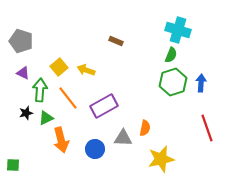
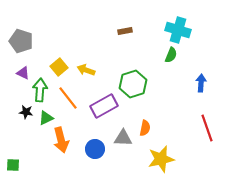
brown rectangle: moved 9 px right, 10 px up; rotated 32 degrees counterclockwise
green hexagon: moved 40 px left, 2 px down
black star: moved 1 px up; rotated 24 degrees clockwise
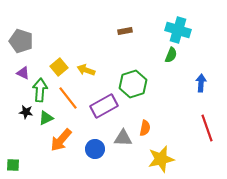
orange arrow: rotated 55 degrees clockwise
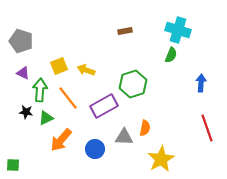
yellow square: moved 1 px up; rotated 18 degrees clockwise
gray triangle: moved 1 px right, 1 px up
yellow star: rotated 16 degrees counterclockwise
